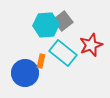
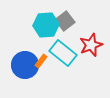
gray square: moved 2 px right
orange rectangle: rotated 24 degrees clockwise
blue circle: moved 8 px up
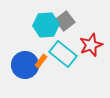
cyan rectangle: moved 1 px down
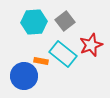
cyan hexagon: moved 12 px left, 3 px up
orange rectangle: rotated 64 degrees clockwise
blue circle: moved 1 px left, 11 px down
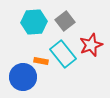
cyan rectangle: rotated 12 degrees clockwise
blue circle: moved 1 px left, 1 px down
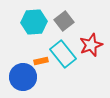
gray square: moved 1 px left
orange rectangle: rotated 24 degrees counterclockwise
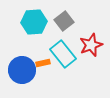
orange rectangle: moved 2 px right, 2 px down
blue circle: moved 1 px left, 7 px up
